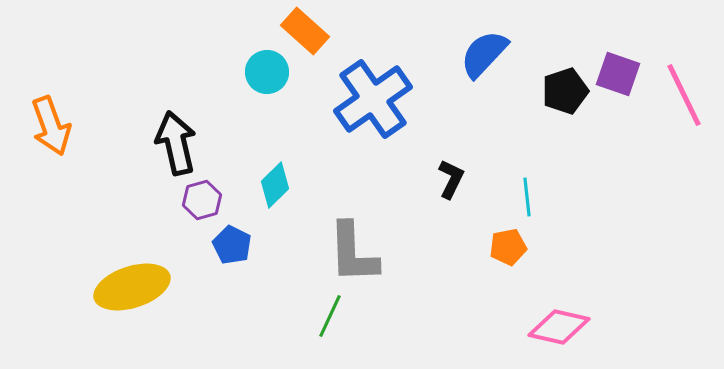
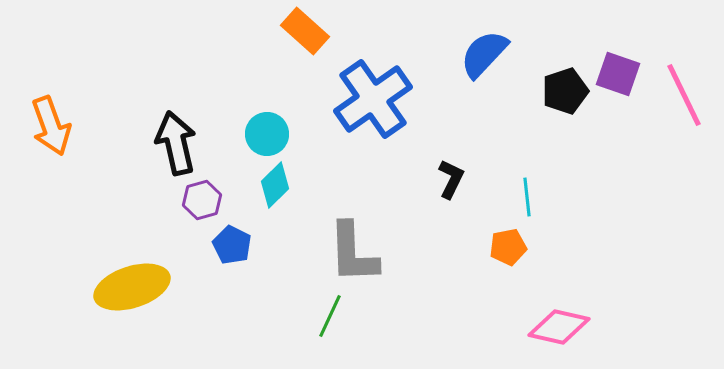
cyan circle: moved 62 px down
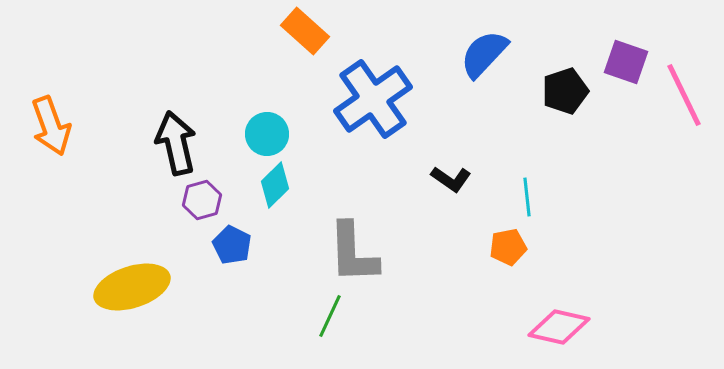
purple square: moved 8 px right, 12 px up
black L-shape: rotated 99 degrees clockwise
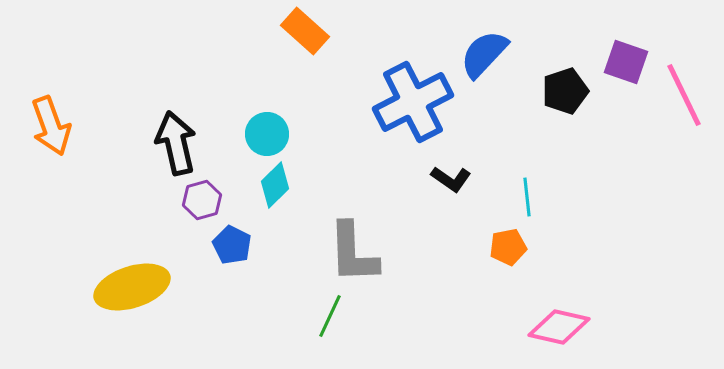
blue cross: moved 40 px right, 3 px down; rotated 8 degrees clockwise
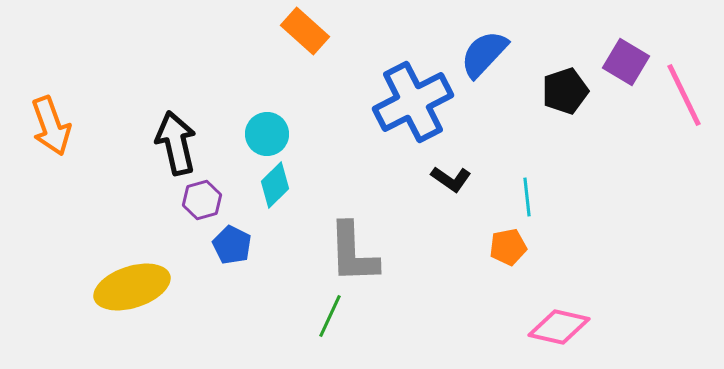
purple square: rotated 12 degrees clockwise
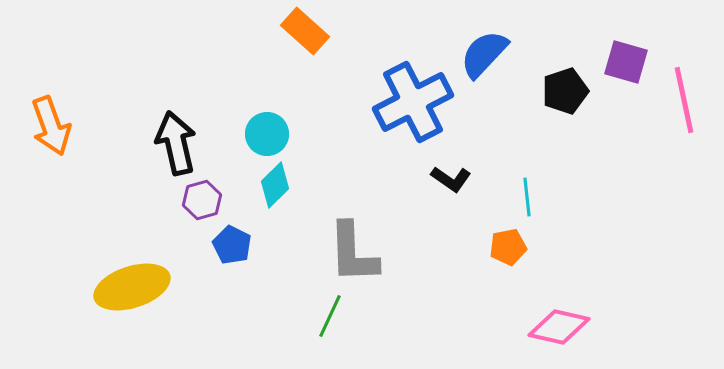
purple square: rotated 15 degrees counterclockwise
pink line: moved 5 px down; rotated 14 degrees clockwise
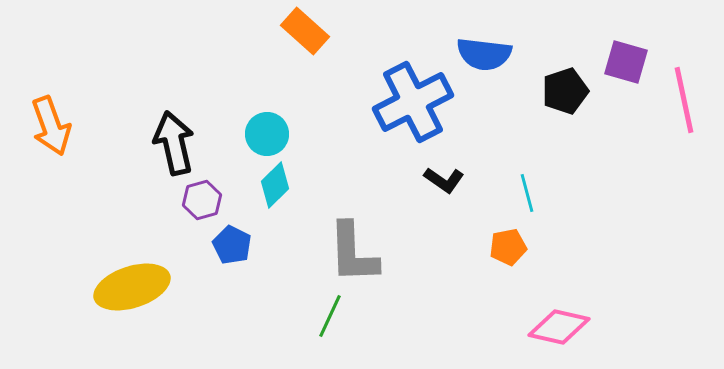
blue semicircle: rotated 126 degrees counterclockwise
black arrow: moved 2 px left
black L-shape: moved 7 px left, 1 px down
cyan line: moved 4 px up; rotated 9 degrees counterclockwise
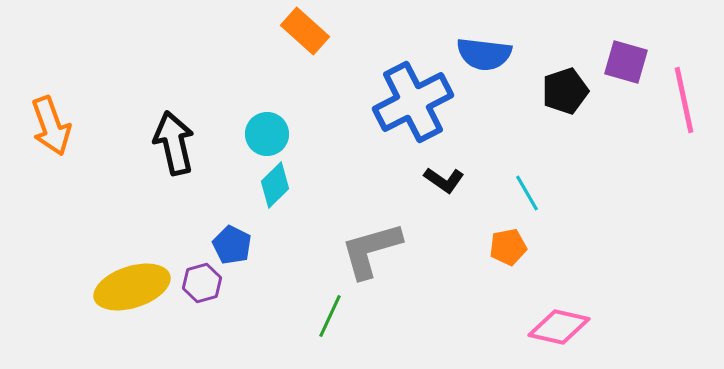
cyan line: rotated 15 degrees counterclockwise
purple hexagon: moved 83 px down
gray L-shape: moved 18 px right, 3 px up; rotated 76 degrees clockwise
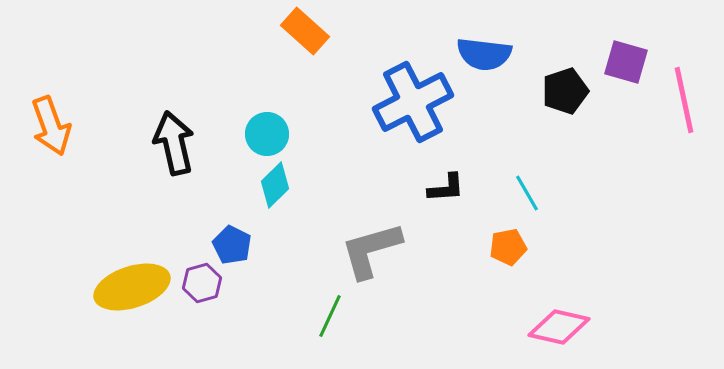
black L-shape: moved 2 px right, 8 px down; rotated 39 degrees counterclockwise
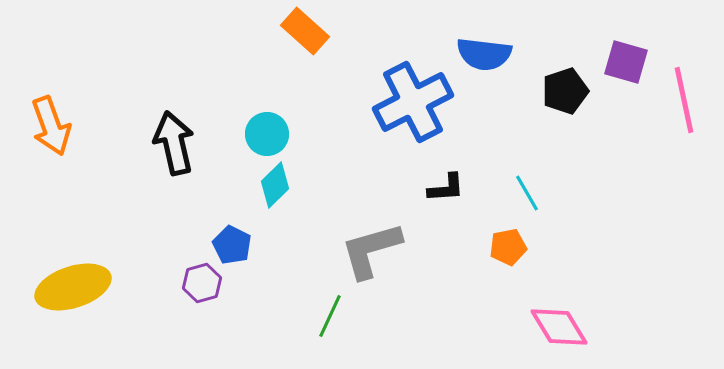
yellow ellipse: moved 59 px left
pink diamond: rotated 46 degrees clockwise
